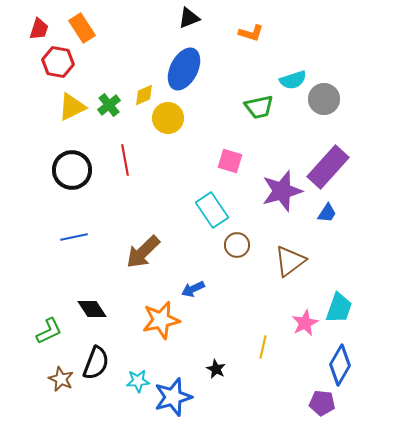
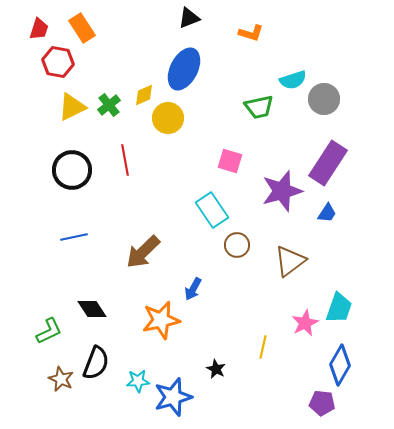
purple rectangle: moved 4 px up; rotated 9 degrees counterclockwise
blue arrow: rotated 35 degrees counterclockwise
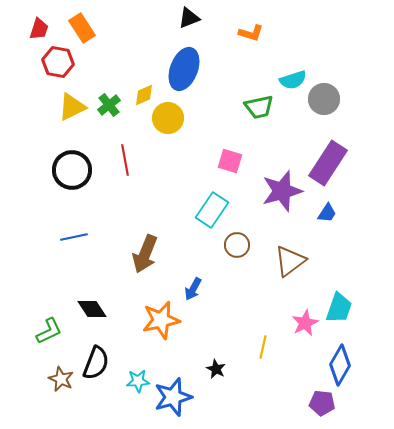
blue ellipse: rotated 6 degrees counterclockwise
cyan rectangle: rotated 68 degrees clockwise
brown arrow: moved 2 px right, 2 px down; rotated 24 degrees counterclockwise
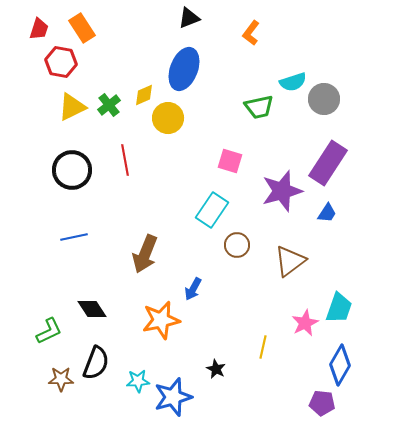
orange L-shape: rotated 110 degrees clockwise
red hexagon: moved 3 px right
cyan semicircle: moved 2 px down
brown star: rotated 25 degrees counterclockwise
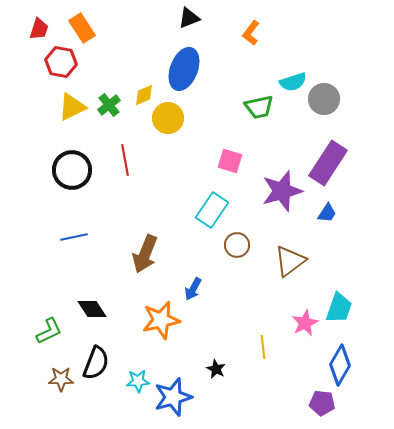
yellow line: rotated 20 degrees counterclockwise
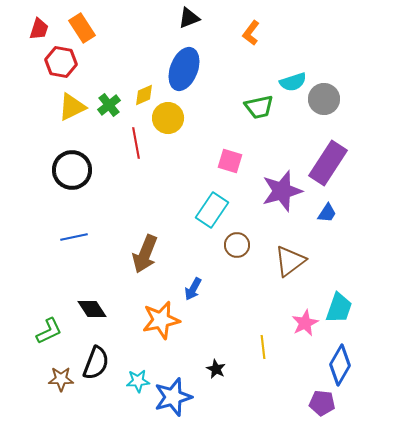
red line: moved 11 px right, 17 px up
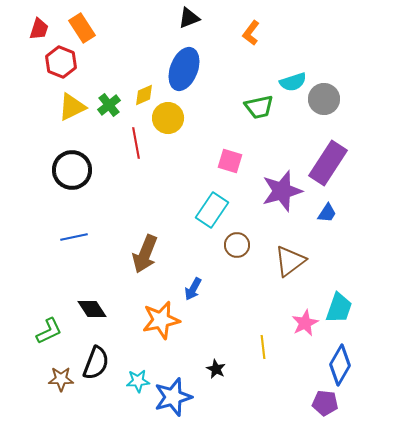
red hexagon: rotated 12 degrees clockwise
purple pentagon: moved 3 px right
